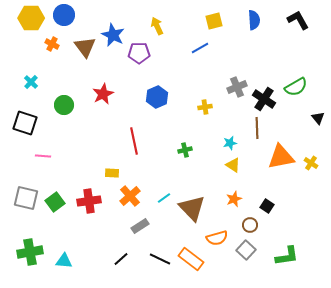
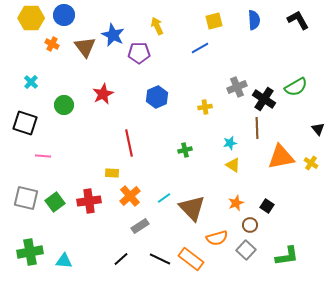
black triangle at (318, 118): moved 11 px down
red line at (134, 141): moved 5 px left, 2 px down
orange star at (234, 199): moved 2 px right, 4 px down
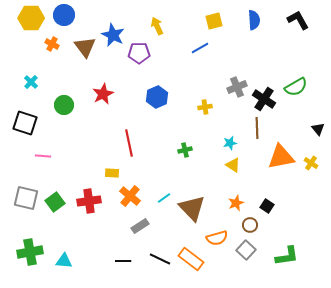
orange cross at (130, 196): rotated 10 degrees counterclockwise
black line at (121, 259): moved 2 px right, 2 px down; rotated 42 degrees clockwise
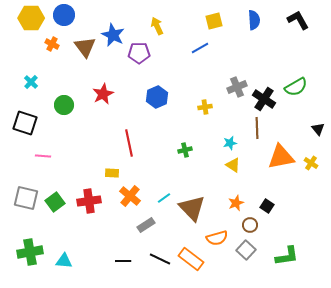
gray rectangle at (140, 226): moved 6 px right, 1 px up
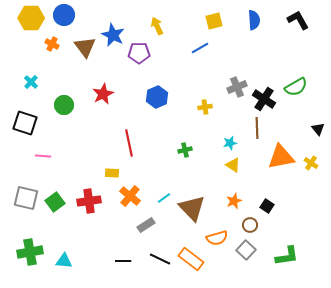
orange star at (236, 203): moved 2 px left, 2 px up
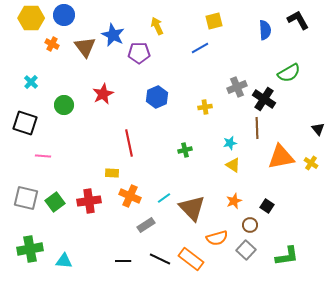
blue semicircle at (254, 20): moved 11 px right, 10 px down
green semicircle at (296, 87): moved 7 px left, 14 px up
orange cross at (130, 196): rotated 15 degrees counterclockwise
green cross at (30, 252): moved 3 px up
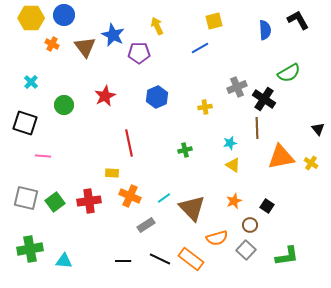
red star at (103, 94): moved 2 px right, 2 px down
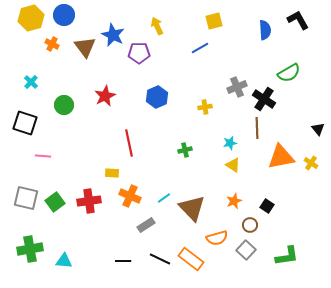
yellow hexagon at (31, 18): rotated 15 degrees counterclockwise
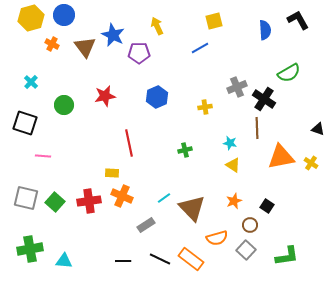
red star at (105, 96): rotated 15 degrees clockwise
black triangle at (318, 129): rotated 32 degrees counterclockwise
cyan star at (230, 143): rotated 24 degrees clockwise
orange cross at (130, 196): moved 8 px left
green square at (55, 202): rotated 12 degrees counterclockwise
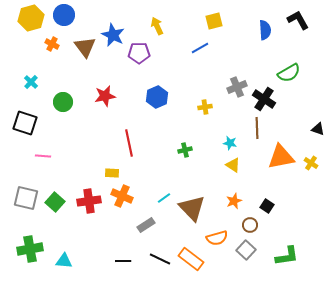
green circle at (64, 105): moved 1 px left, 3 px up
